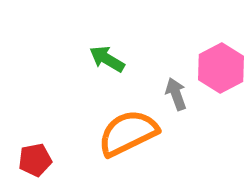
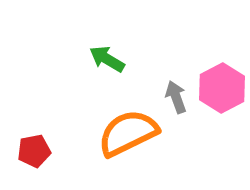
pink hexagon: moved 1 px right, 20 px down
gray arrow: moved 3 px down
red pentagon: moved 1 px left, 9 px up
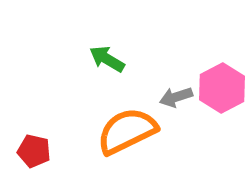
gray arrow: rotated 88 degrees counterclockwise
orange semicircle: moved 1 px left, 2 px up
red pentagon: rotated 24 degrees clockwise
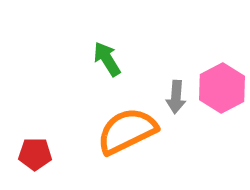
green arrow: rotated 27 degrees clockwise
gray arrow: rotated 68 degrees counterclockwise
red pentagon: moved 1 px right, 3 px down; rotated 12 degrees counterclockwise
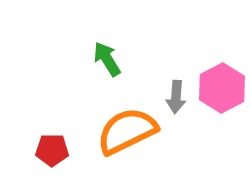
red pentagon: moved 17 px right, 4 px up
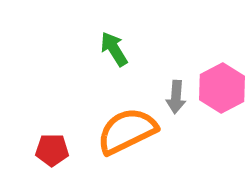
green arrow: moved 7 px right, 10 px up
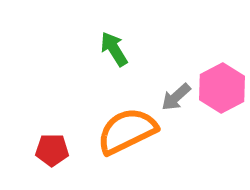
gray arrow: rotated 44 degrees clockwise
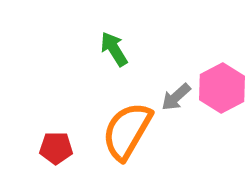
orange semicircle: rotated 34 degrees counterclockwise
red pentagon: moved 4 px right, 2 px up
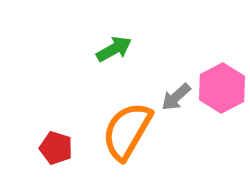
green arrow: rotated 93 degrees clockwise
red pentagon: rotated 16 degrees clockwise
